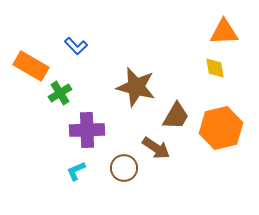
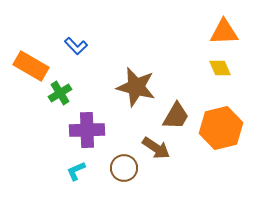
yellow diamond: moved 5 px right; rotated 15 degrees counterclockwise
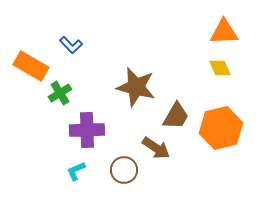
blue L-shape: moved 5 px left, 1 px up
brown circle: moved 2 px down
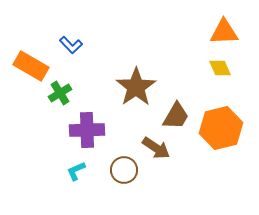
brown star: rotated 24 degrees clockwise
